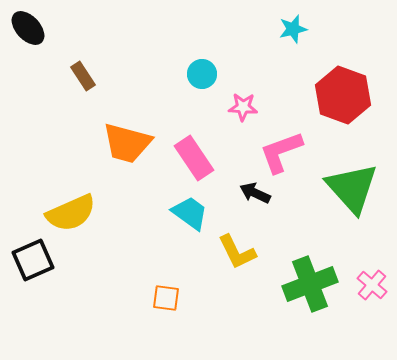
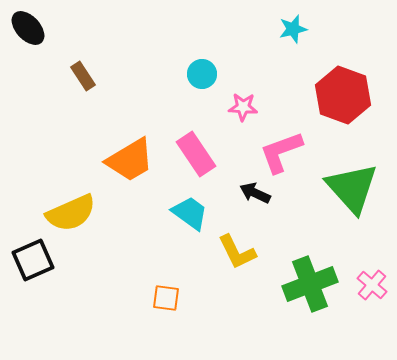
orange trapezoid: moved 3 px right, 17 px down; rotated 46 degrees counterclockwise
pink rectangle: moved 2 px right, 4 px up
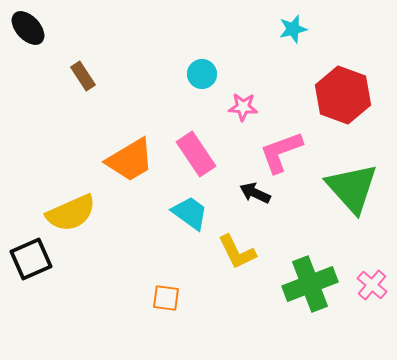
black square: moved 2 px left, 1 px up
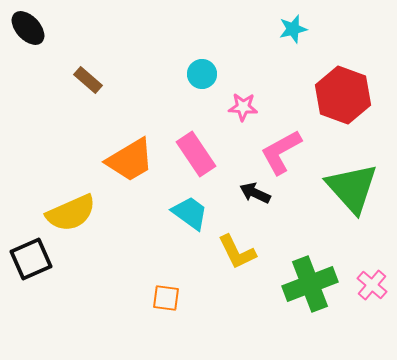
brown rectangle: moved 5 px right, 4 px down; rotated 16 degrees counterclockwise
pink L-shape: rotated 9 degrees counterclockwise
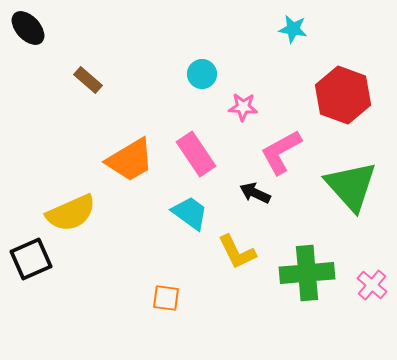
cyan star: rotated 24 degrees clockwise
green triangle: moved 1 px left, 2 px up
green cross: moved 3 px left, 11 px up; rotated 16 degrees clockwise
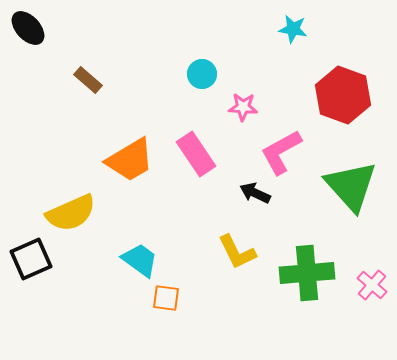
cyan trapezoid: moved 50 px left, 47 px down
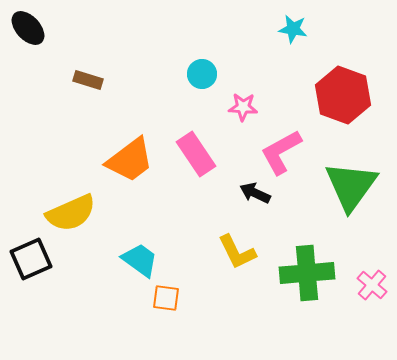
brown rectangle: rotated 24 degrees counterclockwise
orange trapezoid: rotated 6 degrees counterclockwise
green triangle: rotated 18 degrees clockwise
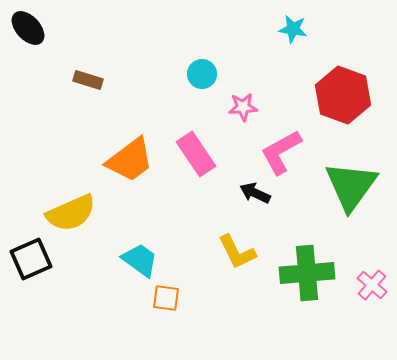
pink star: rotated 8 degrees counterclockwise
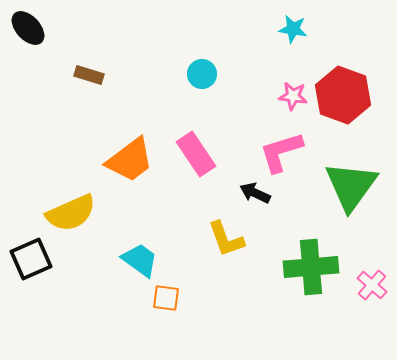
brown rectangle: moved 1 px right, 5 px up
pink star: moved 50 px right, 11 px up; rotated 12 degrees clockwise
pink L-shape: rotated 12 degrees clockwise
yellow L-shape: moved 11 px left, 13 px up; rotated 6 degrees clockwise
green cross: moved 4 px right, 6 px up
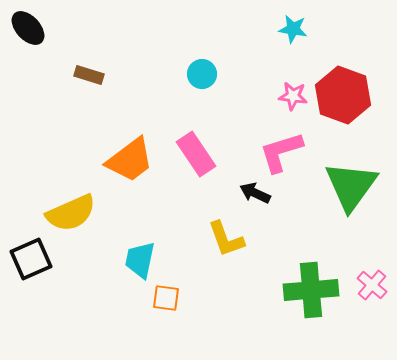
cyan trapezoid: rotated 114 degrees counterclockwise
green cross: moved 23 px down
